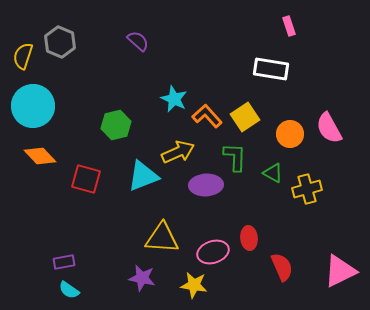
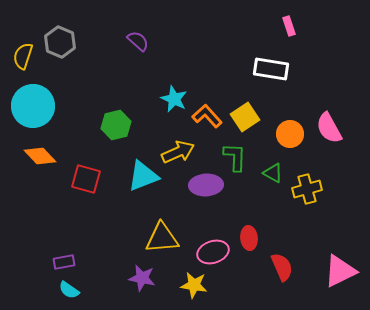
yellow triangle: rotated 9 degrees counterclockwise
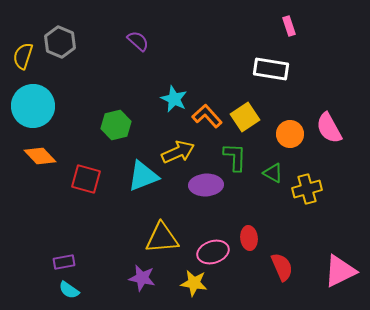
yellow star: moved 2 px up
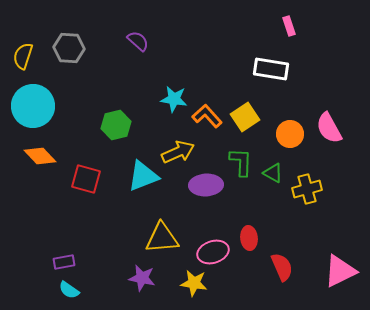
gray hexagon: moved 9 px right, 6 px down; rotated 20 degrees counterclockwise
cyan star: rotated 16 degrees counterclockwise
green L-shape: moved 6 px right, 5 px down
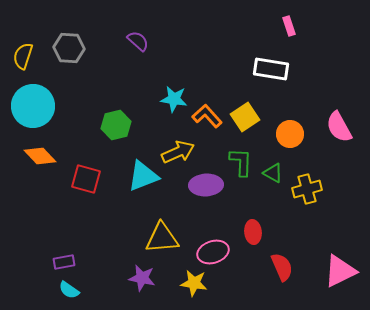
pink semicircle: moved 10 px right, 1 px up
red ellipse: moved 4 px right, 6 px up
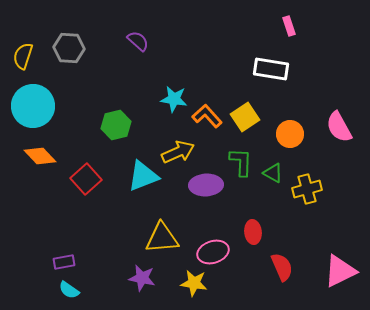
red square: rotated 32 degrees clockwise
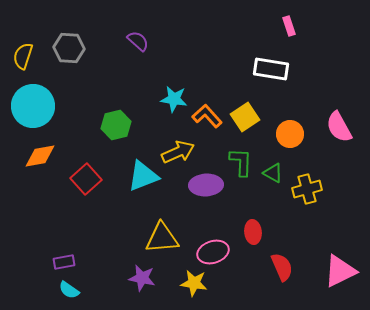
orange diamond: rotated 56 degrees counterclockwise
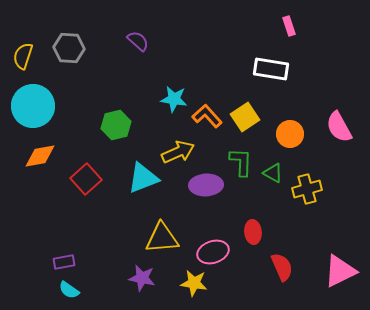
cyan triangle: moved 2 px down
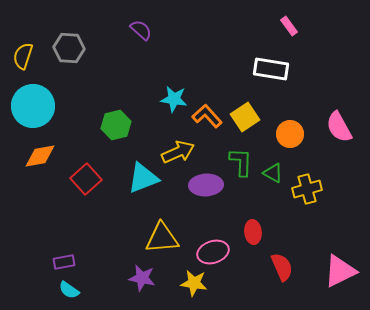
pink rectangle: rotated 18 degrees counterclockwise
purple semicircle: moved 3 px right, 11 px up
